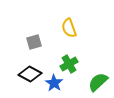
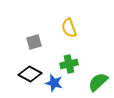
green cross: rotated 18 degrees clockwise
blue star: rotated 18 degrees counterclockwise
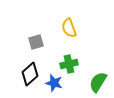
gray square: moved 2 px right
black diamond: rotated 70 degrees counterclockwise
green semicircle: rotated 15 degrees counterclockwise
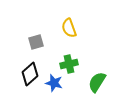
green semicircle: moved 1 px left
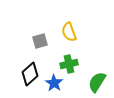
yellow semicircle: moved 4 px down
gray square: moved 4 px right, 1 px up
blue star: rotated 18 degrees clockwise
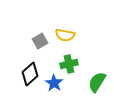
yellow semicircle: moved 4 px left, 3 px down; rotated 60 degrees counterclockwise
gray square: rotated 14 degrees counterclockwise
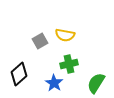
black diamond: moved 11 px left
green semicircle: moved 1 px left, 1 px down
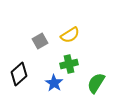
yellow semicircle: moved 5 px right; rotated 42 degrees counterclockwise
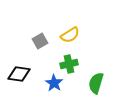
black diamond: rotated 50 degrees clockwise
green semicircle: rotated 15 degrees counterclockwise
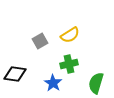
black diamond: moved 4 px left
blue star: moved 1 px left
